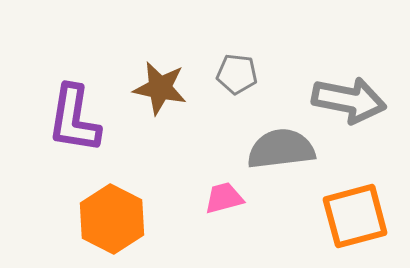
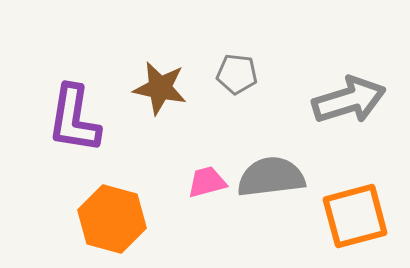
gray arrow: rotated 28 degrees counterclockwise
gray semicircle: moved 10 px left, 28 px down
pink trapezoid: moved 17 px left, 16 px up
orange hexagon: rotated 12 degrees counterclockwise
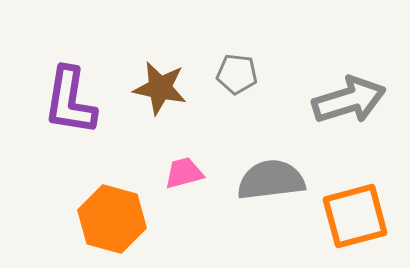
purple L-shape: moved 4 px left, 18 px up
gray semicircle: moved 3 px down
pink trapezoid: moved 23 px left, 9 px up
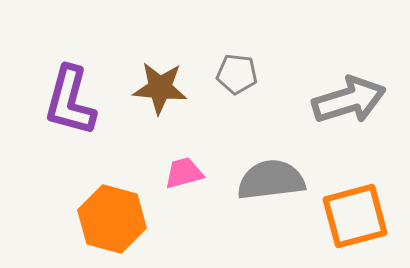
brown star: rotated 6 degrees counterclockwise
purple L-shape: rotated 6 degrees clockwise
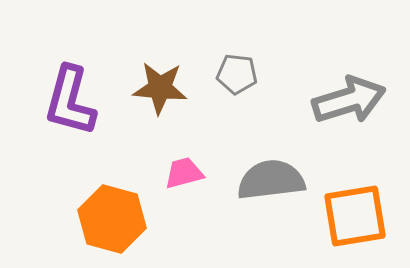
orange square: rotated 6 degrees clockwise
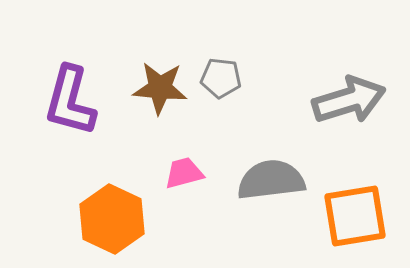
gray pentagon: moved 16 px left, 4 px down
orange hexagon: rotated 10 degrees clockwise
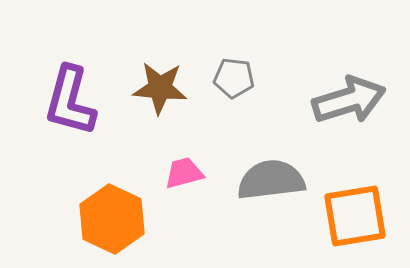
gray pentagon: moved 13 px right
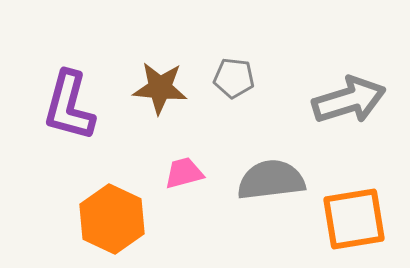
purple L-shape: moved 1 px left, 5 px down
orange square: moved 1 px left, 3 px down
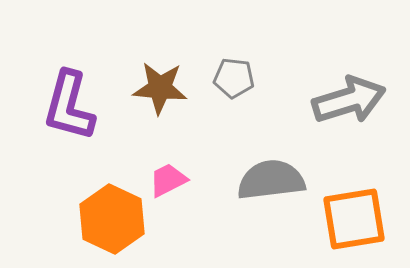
pink trapezoid: moved 16 px left, 7 px down; rotated 12 degrees counterclockwise
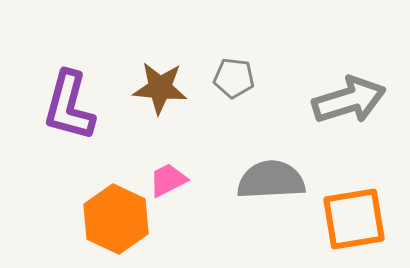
gray semicircle: rotated 4 degrees clockwise
orange hexagon: moved 4 px right
